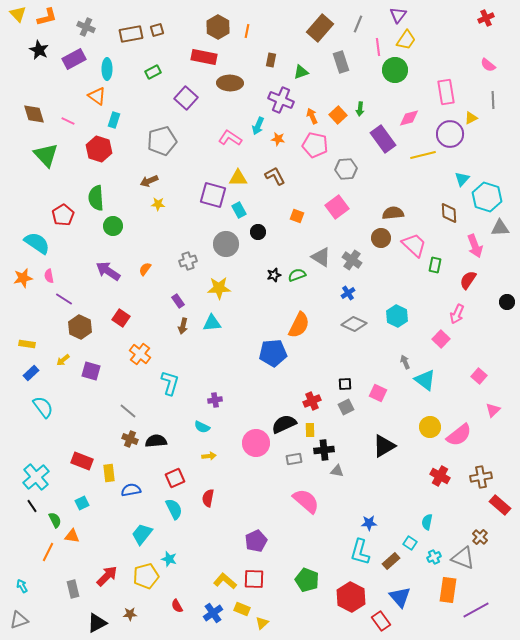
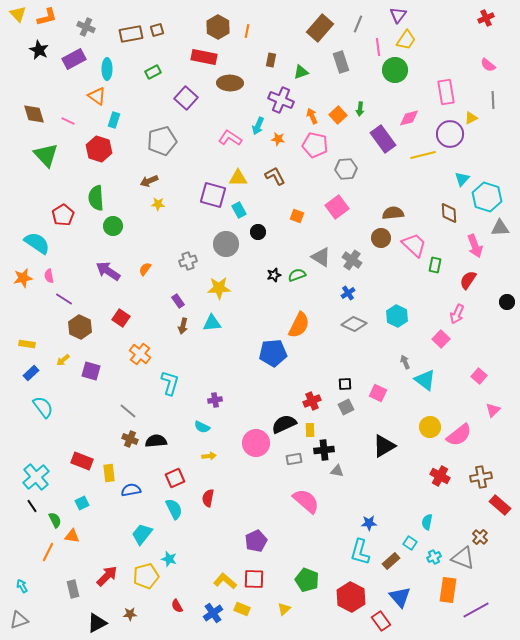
yellow triangle at (262, 623): moved 22 px right, 14 px up
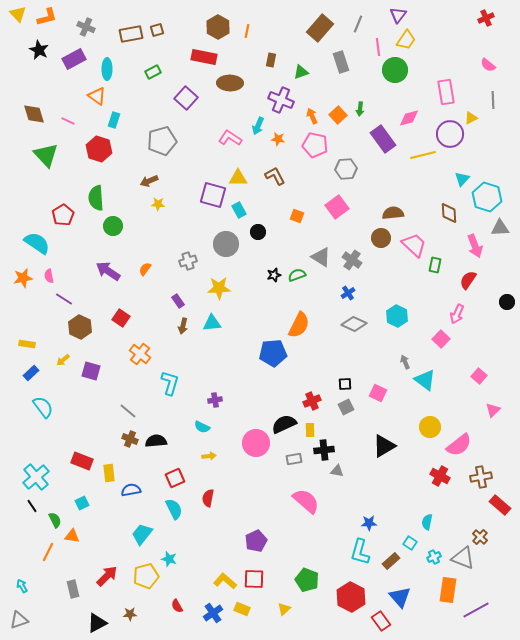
pink semicircle at (459, 435): moved 10 px down
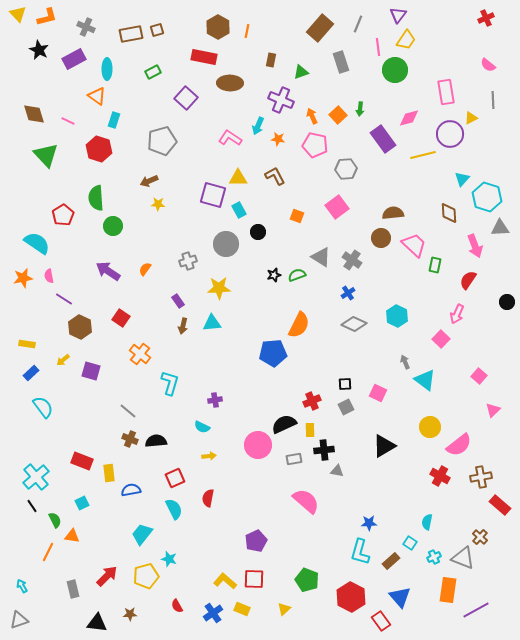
pink circle at (256, 443): moved 2 px right, 2 px down
black triangle at (97, 623): rotated 35 degrees clockwise
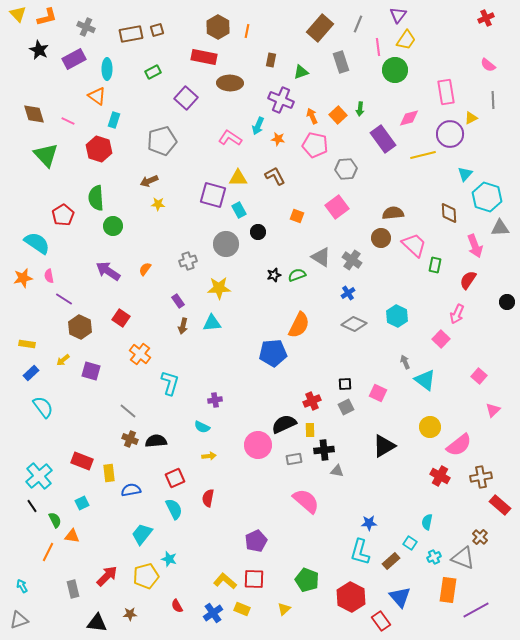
cyan triangle at (462, 179): moved 3 px right, 5 px up
cyan cross at (36, 477): moved 3 px right, 1 px up
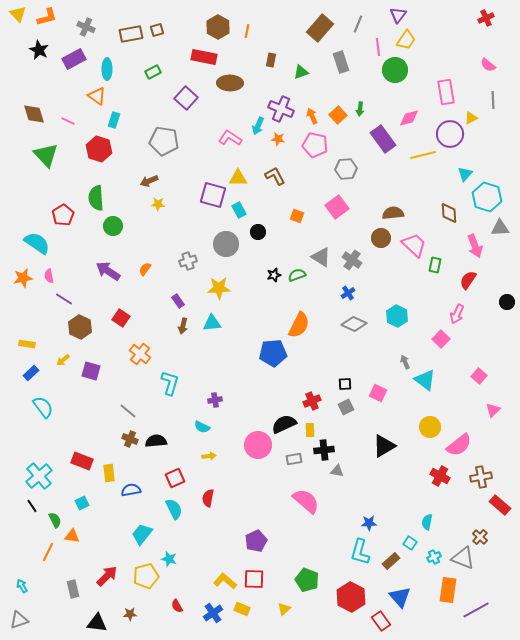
purple cross at (281, 100): moved 9 px down
gray pentagon at (162, 141): moved 2 px right; rotated 24 degrees clockwise
